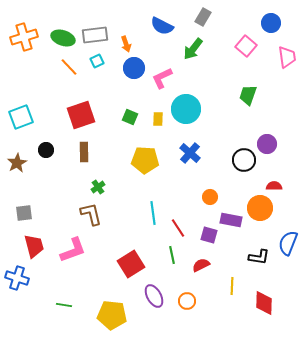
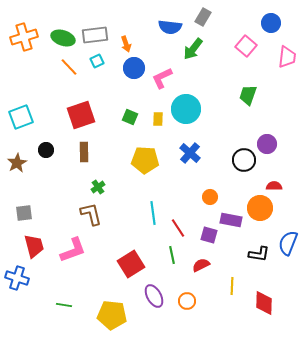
blue semicircle at (162, 26): moved 8 px right, 1 px down; rotated 20 degrees counterclockwise
pink trapezoid at (287, 57): rotated 15 degrees clockwise
black L-shape at (259, 257): moved 3 px up
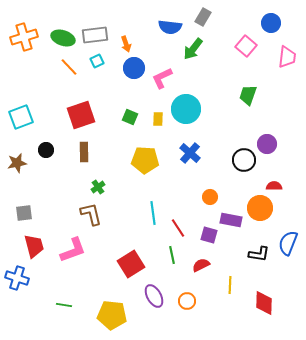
brown star at (17, 163): rotated 18 degrees clockwise
yellow line at (232, 286): moved 2 px left, 1 px up
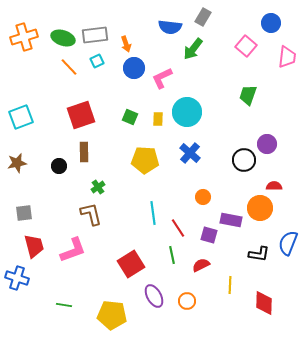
cyan circle at (186, 109): moved 1 px right, 3 px down
black circle at (46, 150): moved 13 px right, 16 px down
orange circle at (210, 197): moved 7 px left
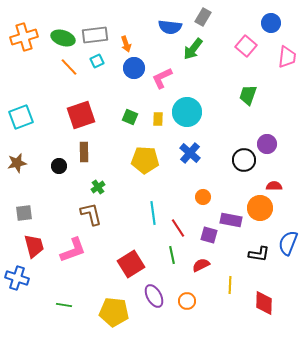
yellow pentagon at (112, 315): moved 2 px right, 3 px up
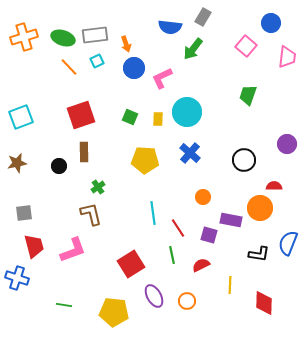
purple circle at (267, 144): moved 20 px right
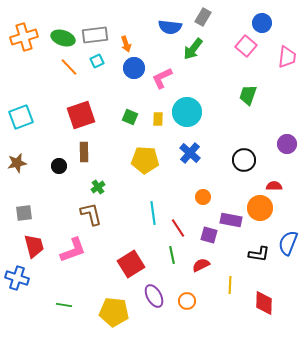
blue circle at (271, 23): moved 9 px left
